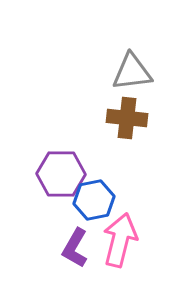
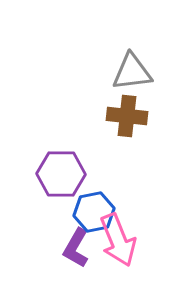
brown cross: moved 2 px up
blue hexagon: moved 12 px down
pink arrow: moved 2 px left; rotated 144 degrees clockwise
purple L-shape: moved 1 px right
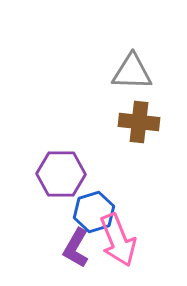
gray triangle: rotated 9 degrees clockwise
brown cross: moved 12 px right, 6 px down
blue hexagon: rotated 6 degrees counterclockwise
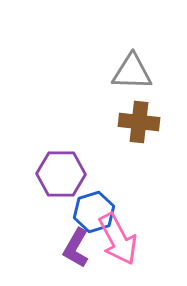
pink arrow: moved 1 px up; rotated 6 degrees counterclockwise
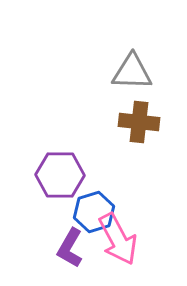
purple hexagon: moved 1 px left, 1 px down
purple L-shape: moved 6 px left
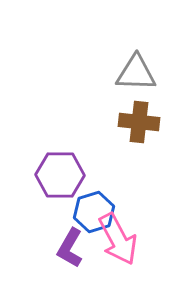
gray triangle: moved 4 px right, 1 px down
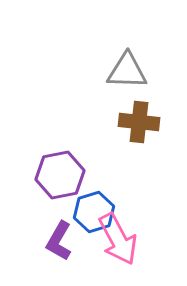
gray triangle: moved 9 px left, 2 px up
purple hexagon: rotated 12 degrees counterclockwise
purple L-shape: moved 11 px left, 7 px up
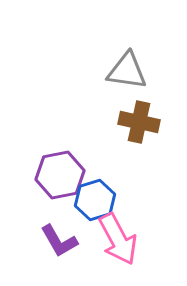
gray triangle: rotated 6 degrees clockwise
brown cross: rotated 6 degrees clockwise
blue hexagon: moved 1 px right, 12 px up
purple L-shape: rotated 60 degrees counterclockwise
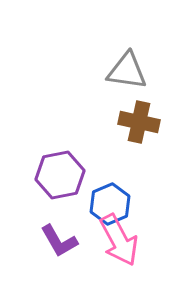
blue hexagon: moved 15 px right, 4 px down; rotated 6 degrees counterclockwise
pink arrow: moved 1 px right, 1 px down
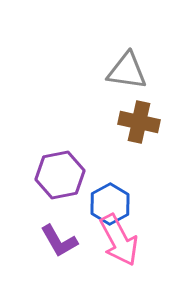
blue hexagon: rotated 6 degrees counterclockwise
